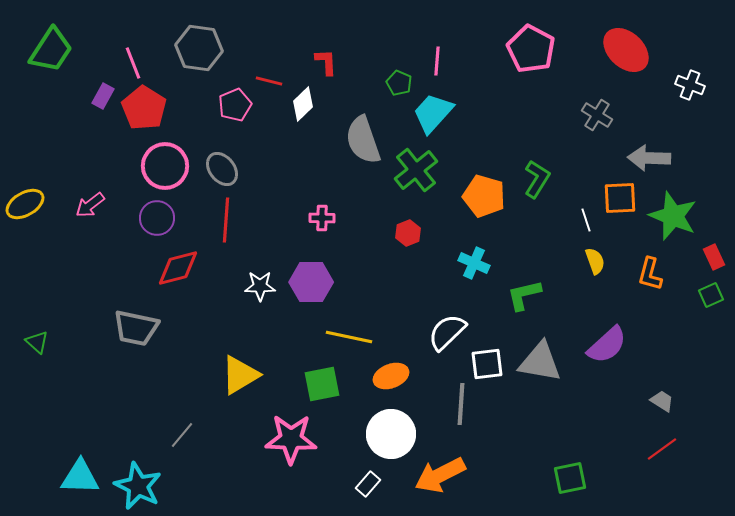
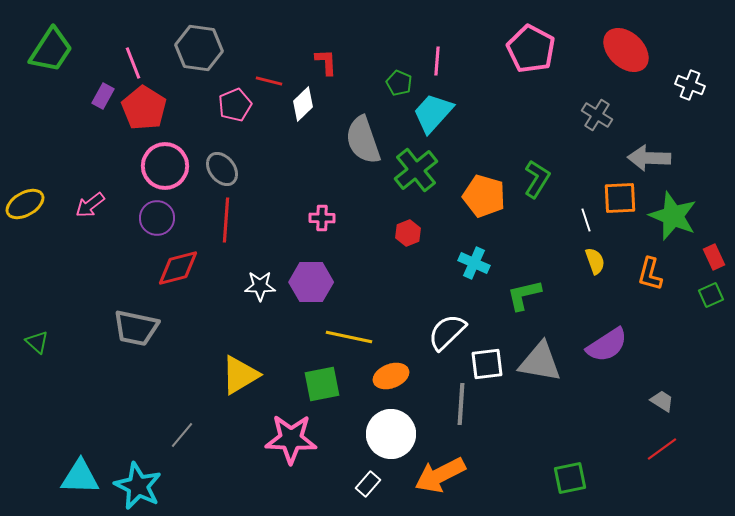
purple semicircle at (607, 345): rotated 9 degrees clockwise
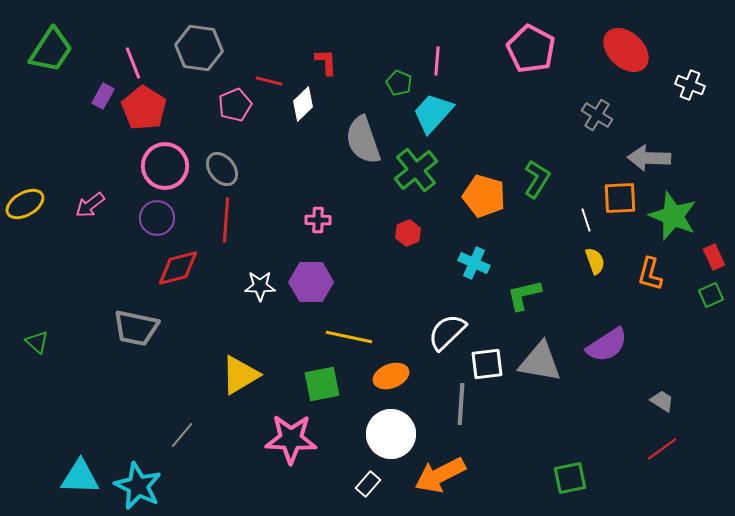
pink cross at (322, 218): moved 4 px left, 2 px down
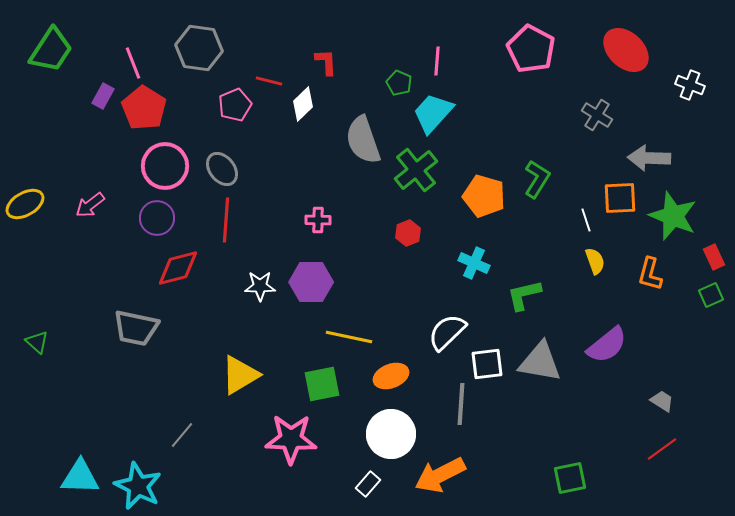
purple semicircle at (607, 345): rotated 6 degrees counterclockwise
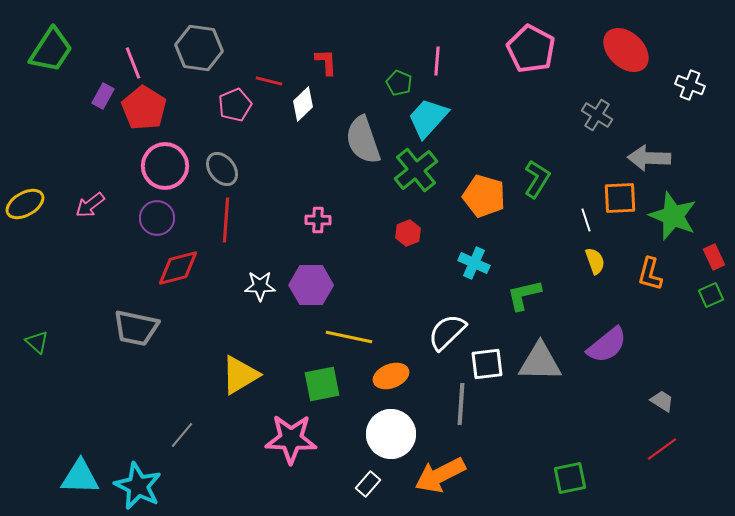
cyan trapezoid at (433, 113): moved 5 px left, 5 px down
purple hexagon at (311, 282): moved 3 px down
gray triangle at (540, 362): rotated 9 degrees counterclockwise
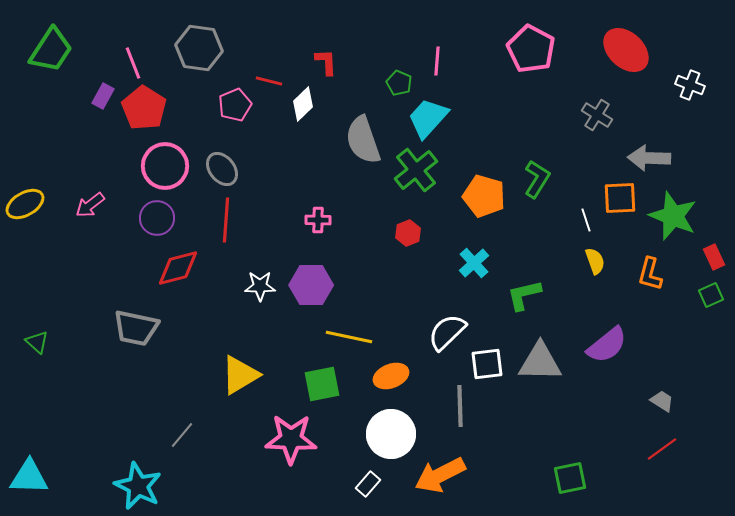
cyan cross at (474, 263): rotated 24 degrees clockwise
gray line at (461, 404): moved 1 px left, 2 px down; rotated 6 degrees counterclockwise
cyan triangle at (80, 477): moved 51 px left
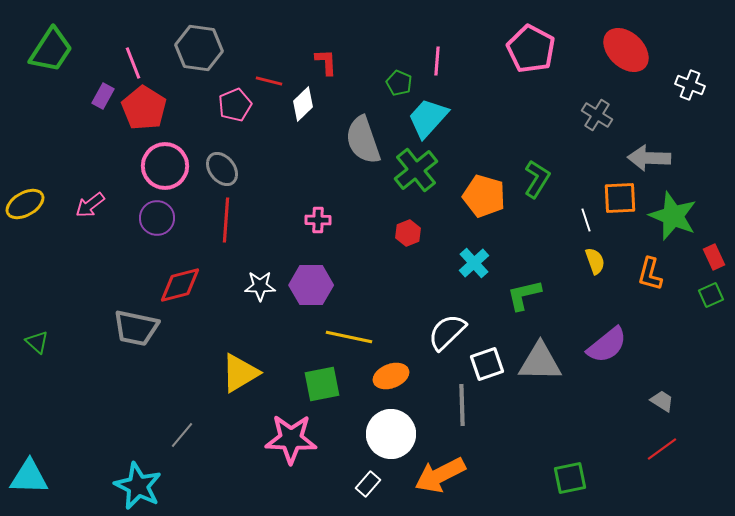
red diamond at (178, 268): moved 2 px right, 17 px down
white square at (487, 364): rotated 12 degrees counterclockwise
yellow triangle at (240, 375): moved 2 px up
gray line at (460, 406): moved 2 px right, 1 px up
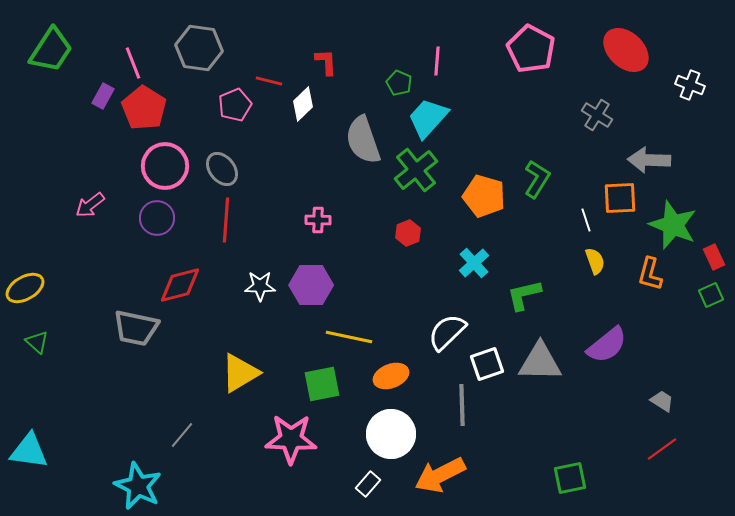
gray arrow at (649, 158): moved 2 px down
yellow ellipse at (25, 204): moved 84 px down
green star at (673, 216): moved 9 px down
cyan triangle at (29, 477): moved 26 px up; rotated 6 degrees clockwise
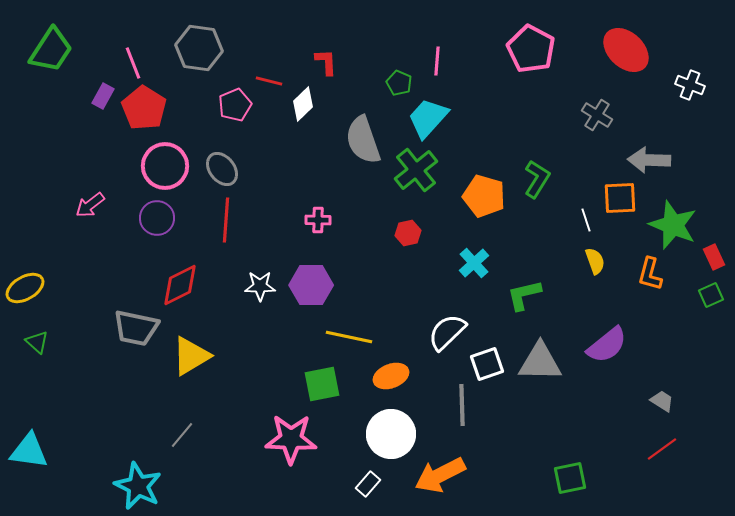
red hexagon at (408, 233): rotated 10 degrees clockwise
red diamond at (180, 285): rotated 12 degrees counterclockwise
yellow triangle at (240, 373): moved 49 px left, 17 px up
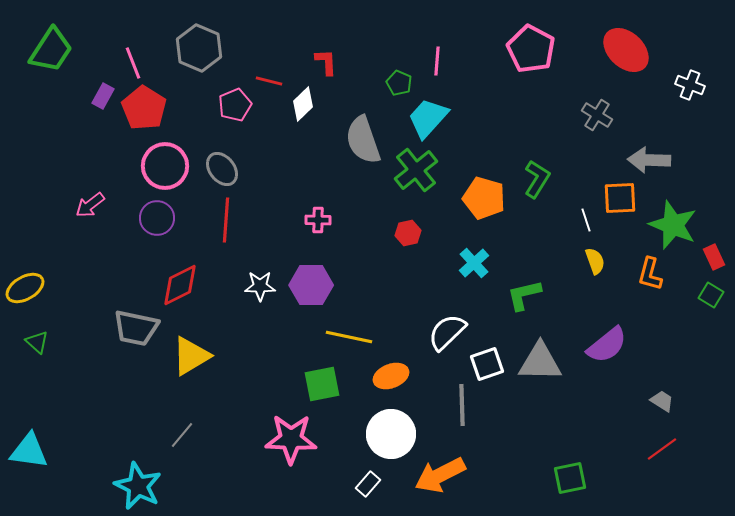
gray hexagon at (199, 48): rotated 15 degrees clockwise
orange pentagon at (484, 196): moved 2 px down
green square at (711, 295): rotated 35 degrees counterclockwise
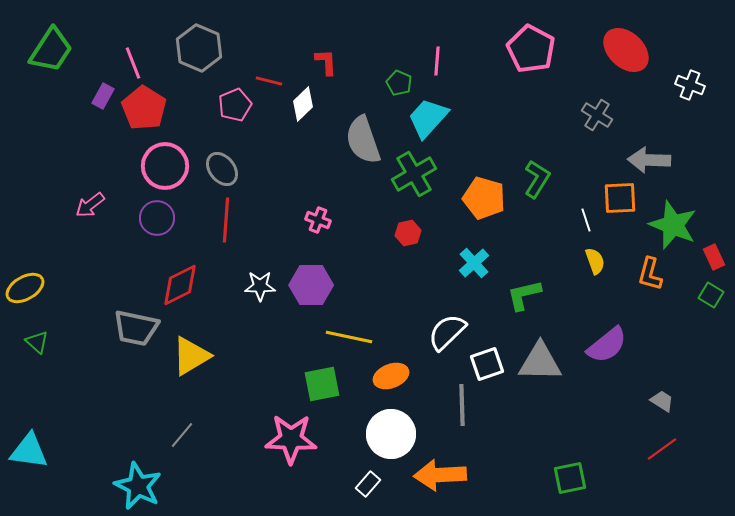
green cross at (416, 170): moved 2 px left, 4 px down; rotated 9 degrees clockwise
pink cross at (318, 220): rotated 20 degrees clockwise
orange arrow at (440, 475): rotated 24 degrees clockwise
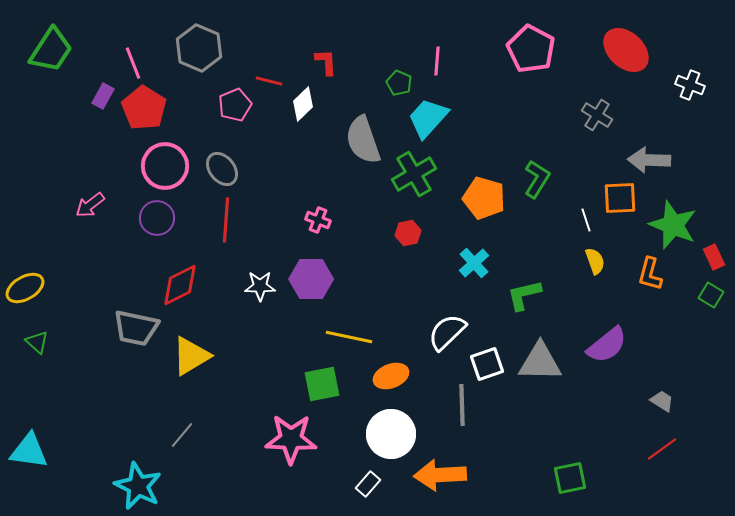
purple hexagon at (311, 285): moved 6 px up
